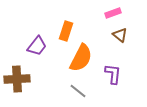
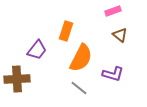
pink rectangle: moved 2 px up
purple trapezoid: moved 4 px down
purple L-shape: rotated 100 degrees clockwise
gray line: moved 1 px right, 3 px up
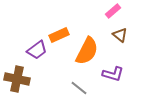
pink rectangle: rotated 21 degrees counterclockwise
orange rectangle: moved 7 px left, 4 px down; rotated 48 degrees clockwise
purple trapezoid: rotated 15 degrees clockwise
orange semicircle: moved 6 px right, 7 px up
brown cross: rotated 15 degrees clockwise
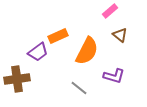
pink rectangle: moved 3 px left
orange rectangle: moved 1 px left, 1 px down
purple trapezoid: moved 1 px right, 2 px down
purple L-shape: moved 1 px right, 2 px down
brown cross: rotated 20 degrees counterclockwise
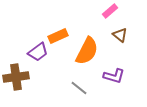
brown cross: moved 1 px left, 2 px up
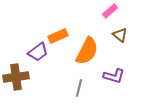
gray line: rotated 66 degrees clockwise
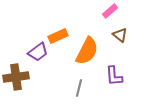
purple L-shape: rotated 70 degrees clockwise
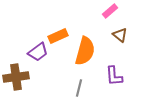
orange semicircle: moved 2 px left; rotated 12 degrees counterclockwise
